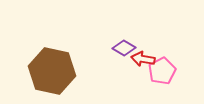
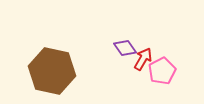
purple diamond: moved 1 px right; rotated 25 degrees clockwise
red arrow: rotated 110 degrees clockwise
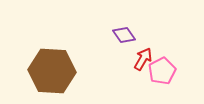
purple diamond: moved 1 px left, 13 px up
brown hexagon: rotated 9 degrees counterclockwise
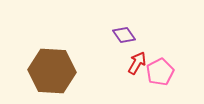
red arrow: moved 6 px left, 4 px down
pink pentagon: moved 2 px left, 1 px down
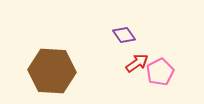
red arrow: rotated 25 degrees clockwise
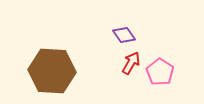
red arrow: moved 6 px left; rotated 25 degrees counterclockwise
pink pentagon: rotated 12 degrees counterclockwise
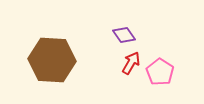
brown hexagon: moved 11 px up
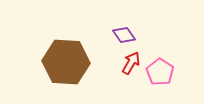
brown hexagon: moved 14 px right, 2 px down
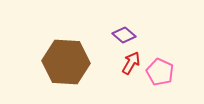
purple diamond: rotated 15 degrees counterclockwise
pink pentagon: rotated 8 degrees counterclockwise
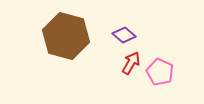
brown hexagon: moved 26 px up; rotated 12 degrees clockwise
